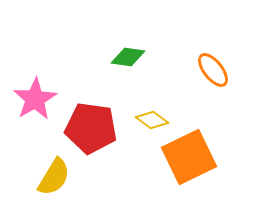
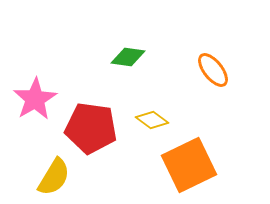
orange square: moved 8 px down
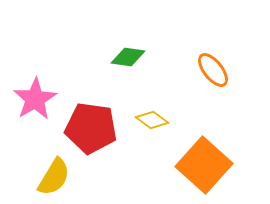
orange square: moved 15 px right; rotated 22 degrees counterclockwise
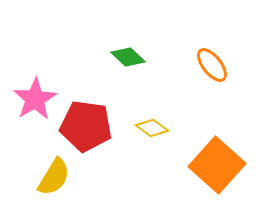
green diamond: rotated 36 degrees clockwise
orange ellipse: moved 1 px left, 5 px up
yellow diamond: moved 8 px down
red pentagon: moved 5 px left, 2 px up
orange square: moved 13 px right
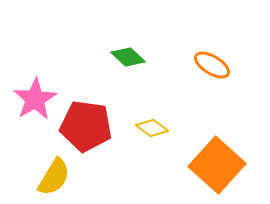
orange ellipse: rotated 21 degrees counterclockwise
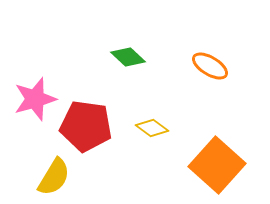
orange ellipse: moved 2 px left, 1 px down
pink star: rotated 15 degrees clockwise
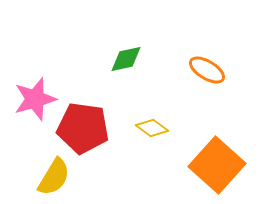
green diamond: moved 2 px left, 2 px down; rotated 56 degrees counterclockwise
orange ellipse: moved 3 px left, 4 px down
red pentagon: moved 3 px left, 2 px down
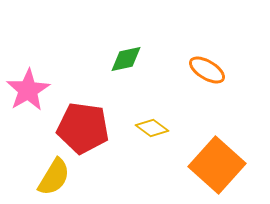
pink star: moved 7 px left, 9 px up; rotated 15 degrees counterclockwise
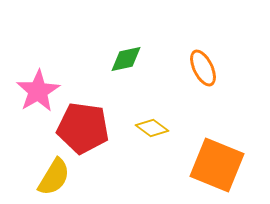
orange ellipse: moved 4 px left, 2 px up; rotated 33 degrees clockwise
pink star: moved 10 px right, 1 px down
orange square: rotated 20 degrees counterclockwise
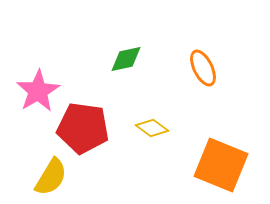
orange square: moved 4 px right
yellow semicircle: moved 3 px left
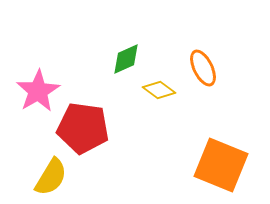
green diamond: rotated 12 degrees counterclockwise
yellow diamond: moved 7 px right, 38 px up
